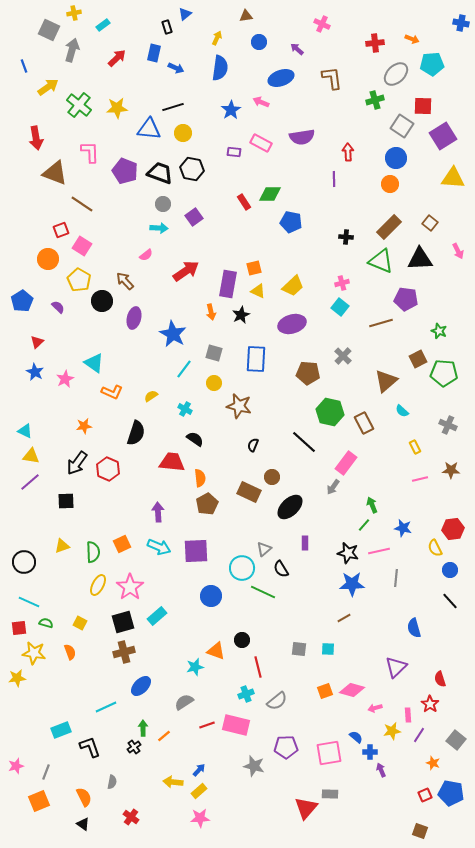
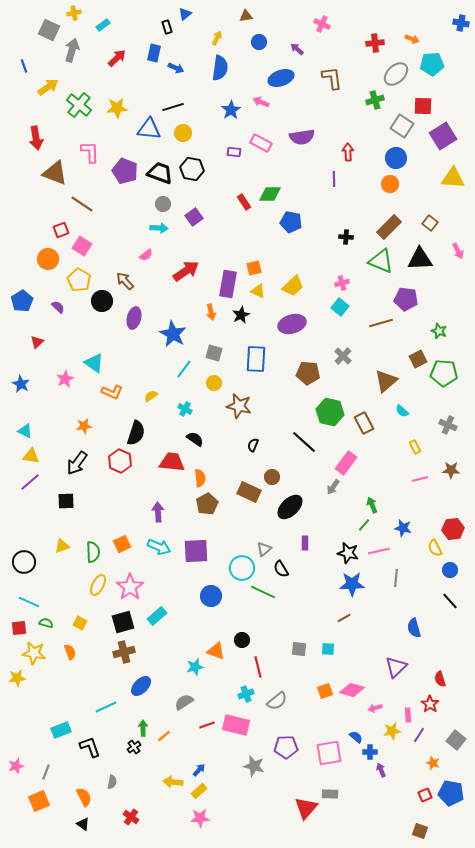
blue star at (35, 372): moved 14 px left, 12 px down
red hexagon at (108, 469): moved 12 px right, 8 px up
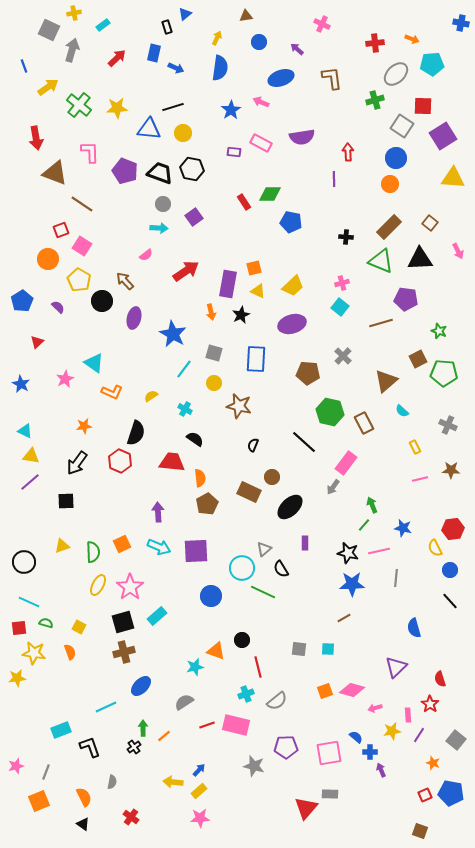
yellow square at (80, 623): moved 1 px left, 4 px down
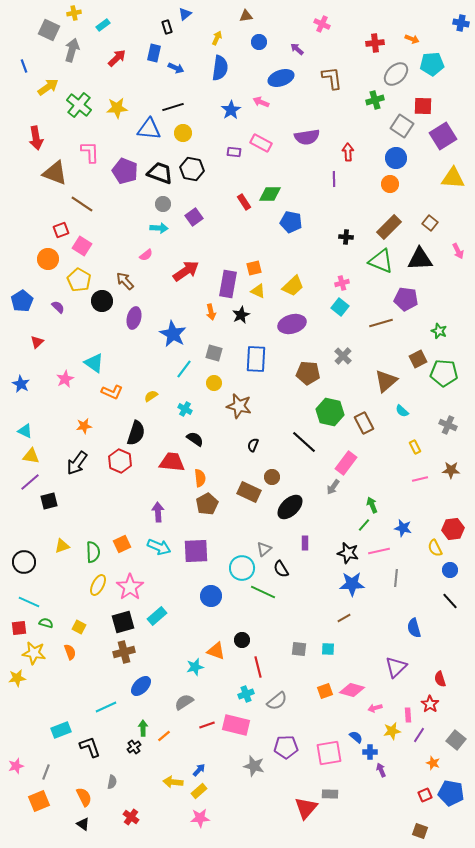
purple semicircle at (302, 137): moved 5 px right
black square at (66, 501): moved 17 px left; rotated 12 degrees counterclockwise
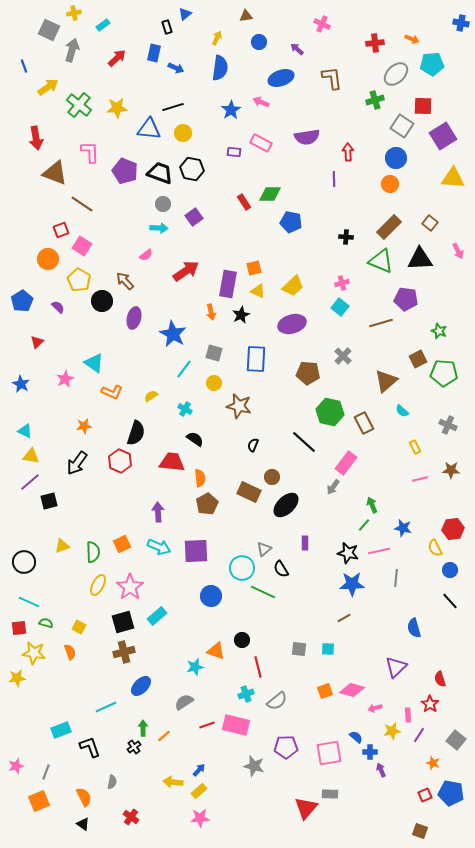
black ellipse at (290, 507): moved 4 px left, 2 px up
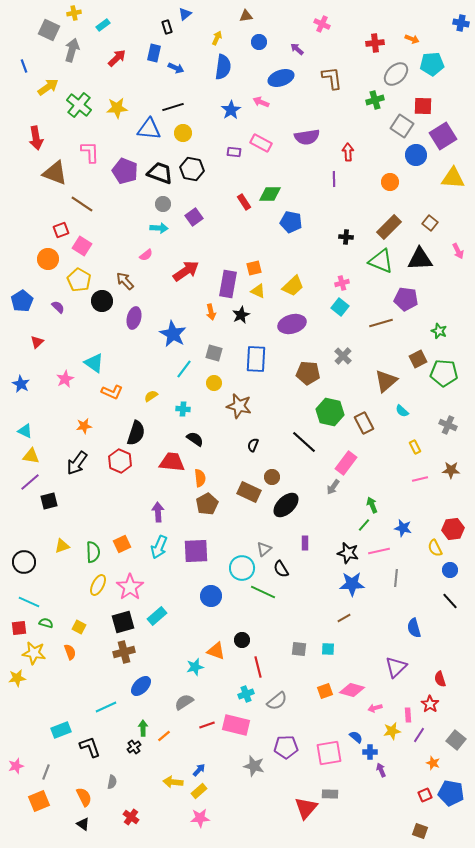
blue semicircle at (220, 68): moved 3 px right, 1 px up
blue circle at (396, 158): moved 20 px right, 3 px up
orange circle at (390, 184): moved 2 px up
cyan cross at (185, 409): moved 2 px left; rotated 24 degrees counterclockwise
cyan arrow at (159, 547): rotated 90 degrees clockwise
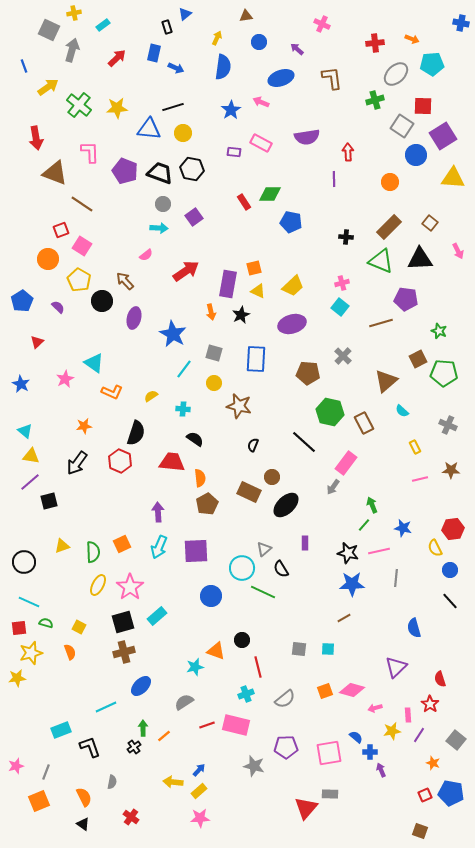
cyan triangle at (25, 431): rotated 14 degrees clockwise
yellow star at (34, 653): moved 3 px left; rotated 25 degrees counterclockwise
gray semicircle at (277, 701): moved 8 px right, 2 px up
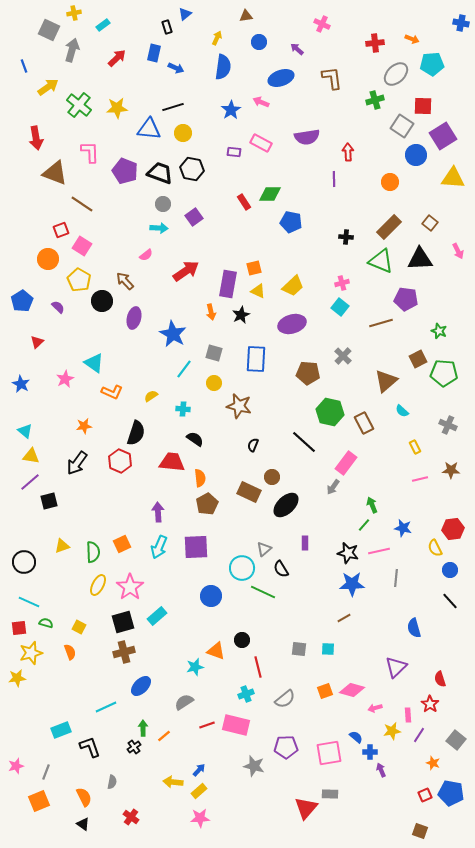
purple square at (196, 551): moved 4 px up
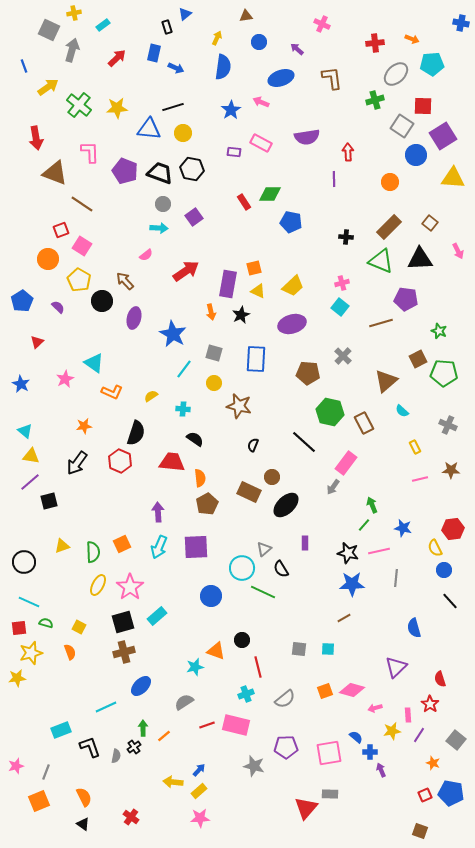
blue circle at (450, 570): moved 6 px left
gray semicircle at (112, 782): moved 4 px right, 26 px up
